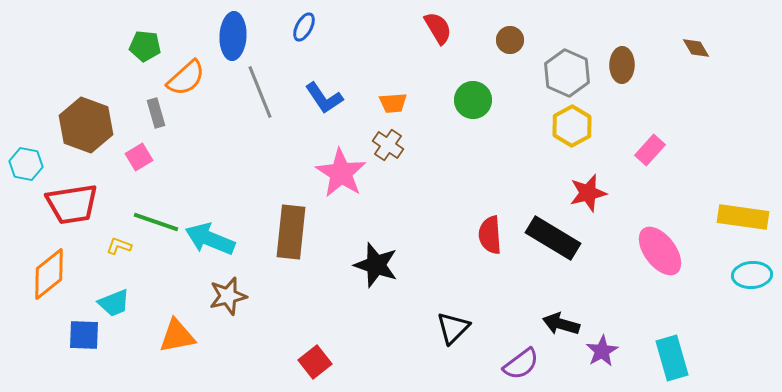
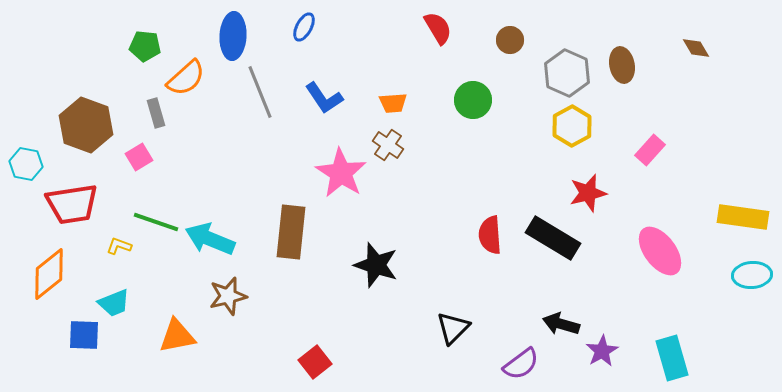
brown ellipse at (622, 65): rotated 12 degrees counterclockwise
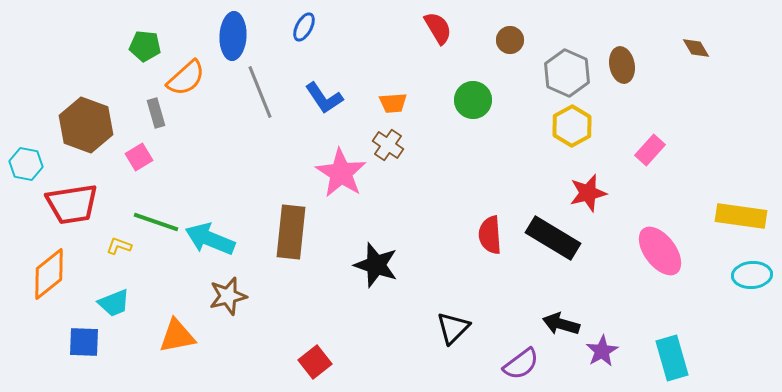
yellow rectangle at (743, 217): moved 2 px left, 1 px up
blue square at (84, 335): moved 7 px down
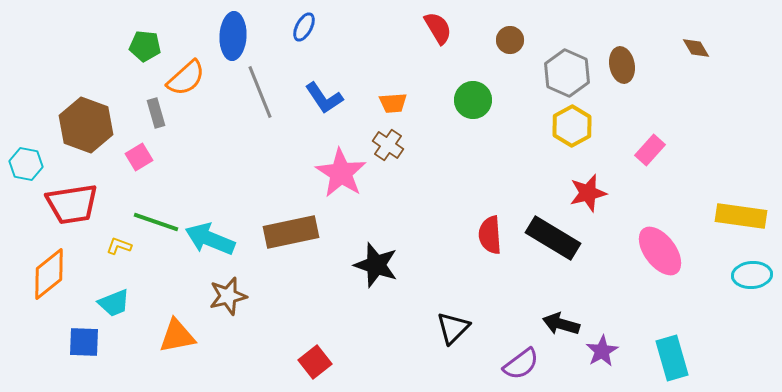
brown rectangle at (291, 232): rotated 72 degrees clockwise
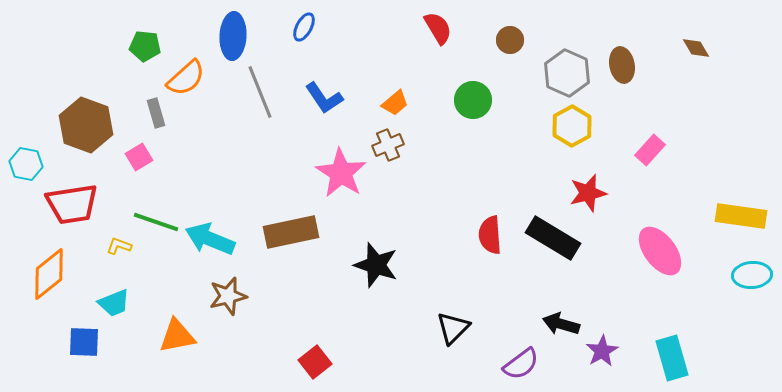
orange trapezoid at (393, 103): moved 2 px right; rotated 36 degrees counterclockwise
brown cross at (388, 145): rotated 32 degrees clockwise
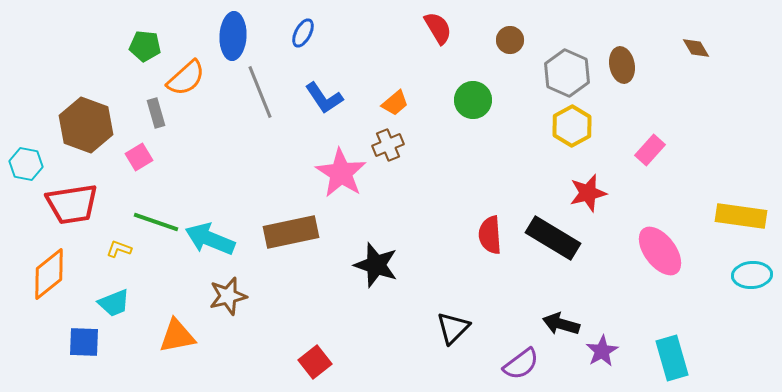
blue ellipse at (304, 27): moved 1 px left, 6 px down
yellow L-shape at (119, 246): moved 3 px down
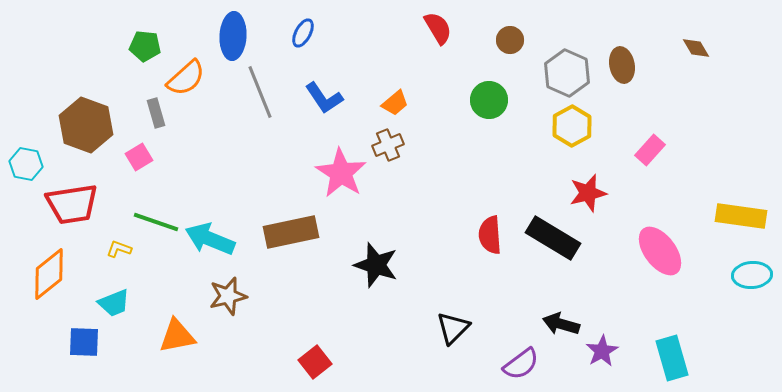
green circle at (473, 100): moved 16 px right
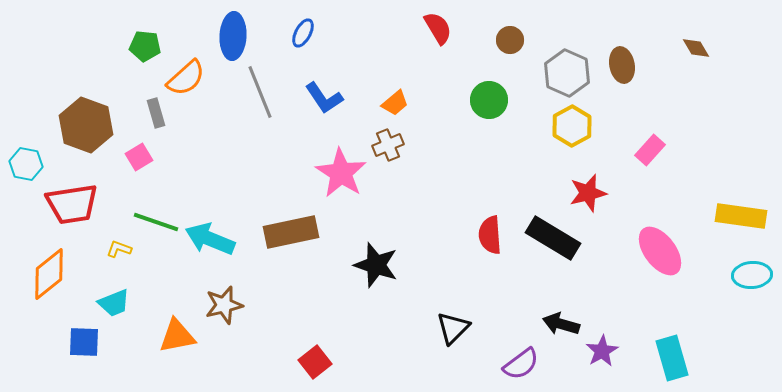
brown star at (228, 296): moved 4 px left, 9 px down
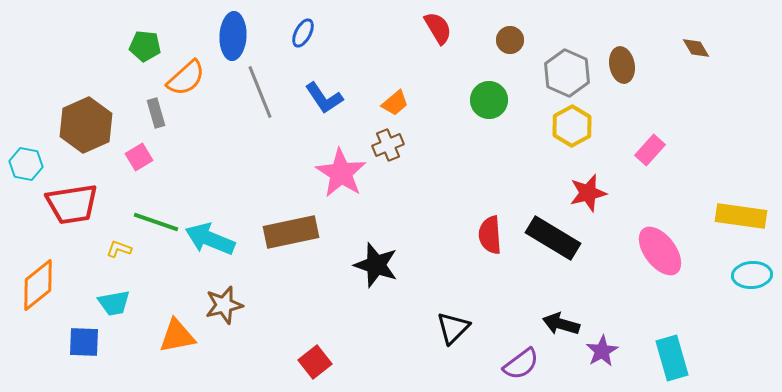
brown hexagon at (86, 125): rotated 16 degrees clockwise
orange diamond at (49, 274): moved 11 px left, 11 px down
cyan trapezoid at (114, 303): rotated 12 degrees clockwise
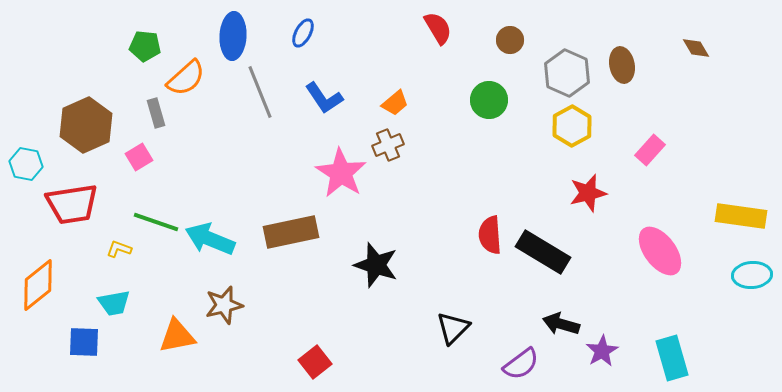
black rectangle at (553, 238): moved 10 px left, 14 px down
